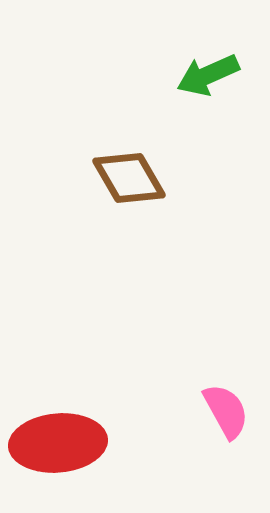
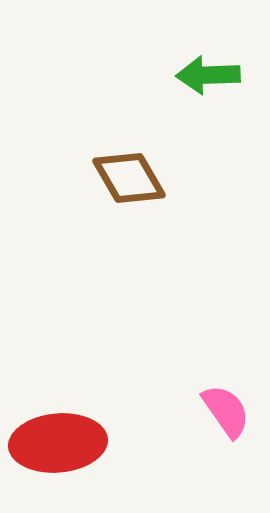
green arrow: rotated 22 degrees clockwise
pink semicircle: rotated 6 degrees counterclockwise
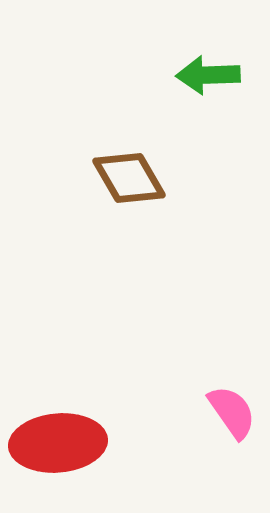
pink semicircle: moved 6 px right, 1 px down
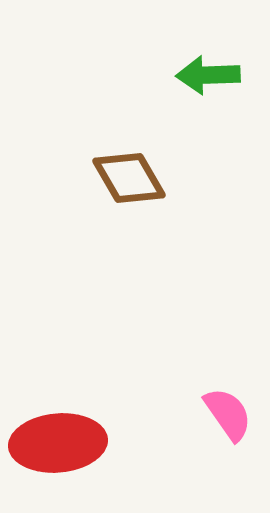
pink semicircle: moved 4 px left, 2 px down
